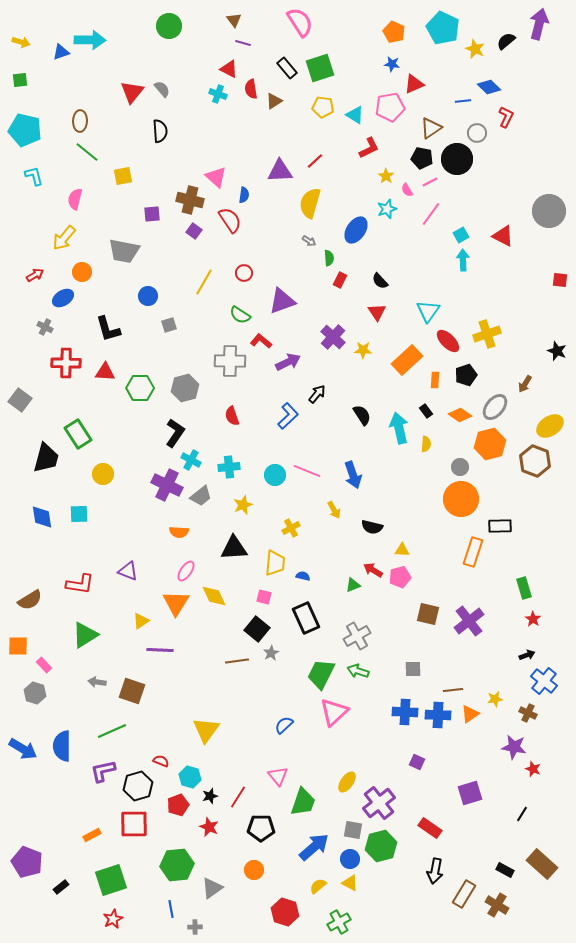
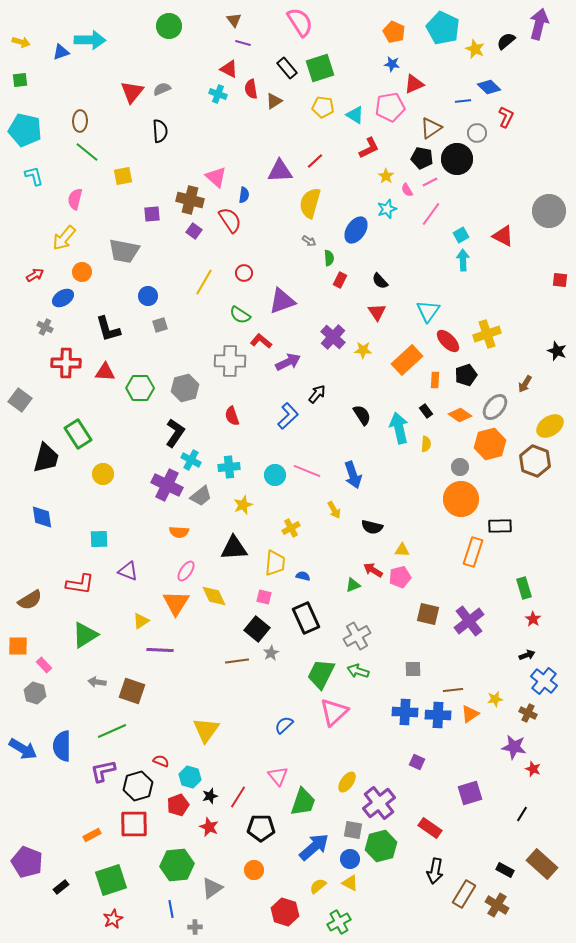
gray semicircle at (162, 89): rotated 72 degrees counterclockwise
gray square at (169, 325): moved 9 px left
cyan square at (79, 514): moved 20 px right, 25 px down
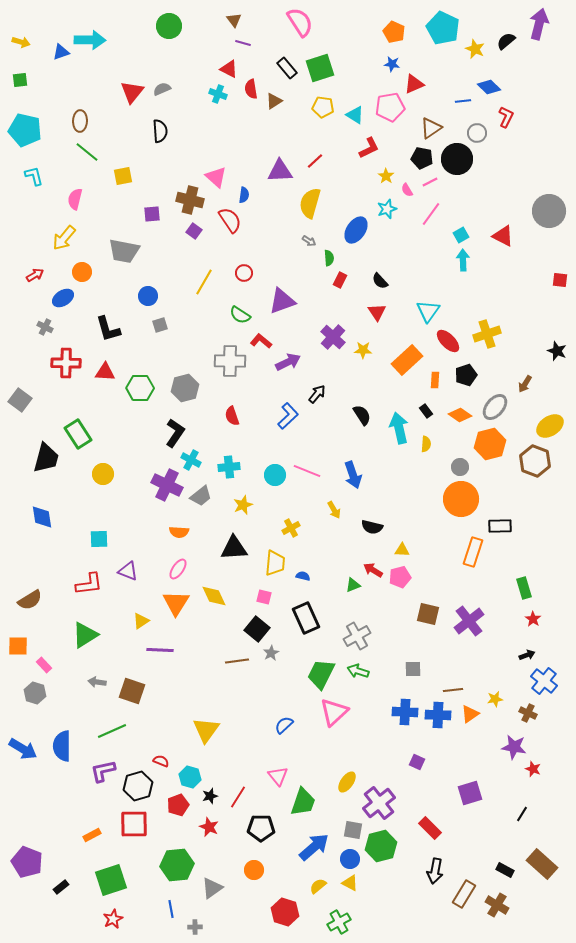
pink ellipse at (186, 571): moved 8 px left, 2 px up
red L-shape at (80, 584): moved 9 px right; rotated 16 degrees counterclockwise
red rectangle at (430, 828): rotated 10 degrees clockwise
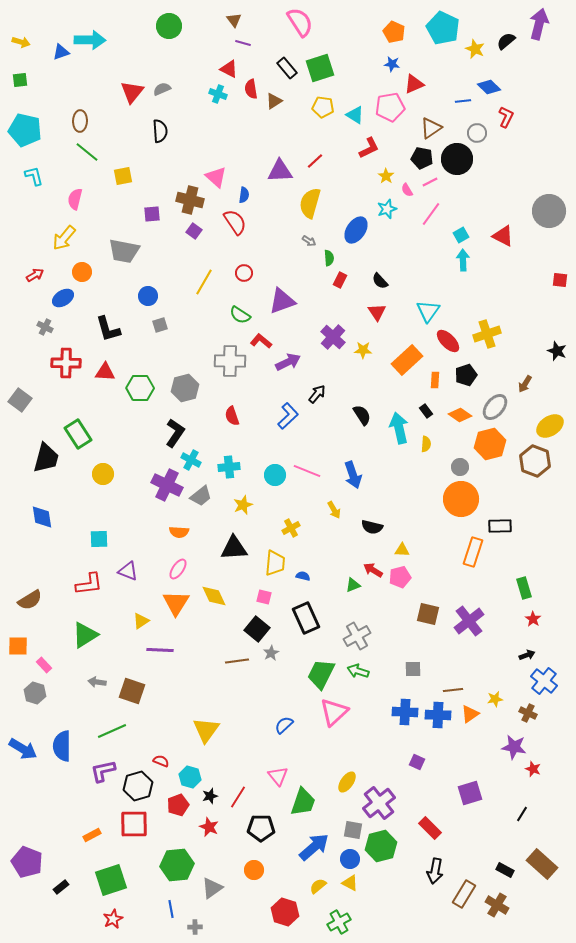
red semicircle at (230, 220): moved 5 px right, 2 px down
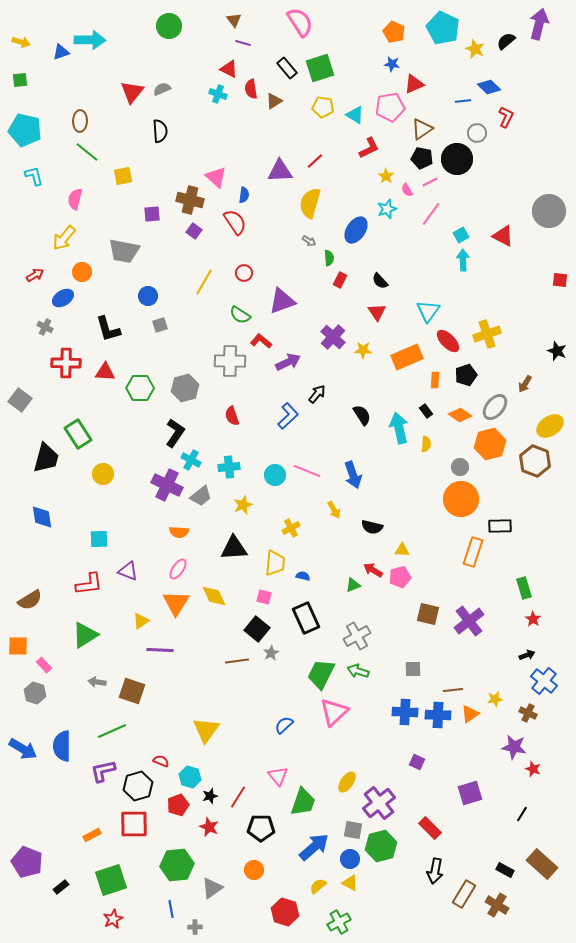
brown triangle at (431, 128): moved 9 px left, 1 px down
orange rectangle at (407, 360): moved 3 px up; rotated 20 degrees clockwise
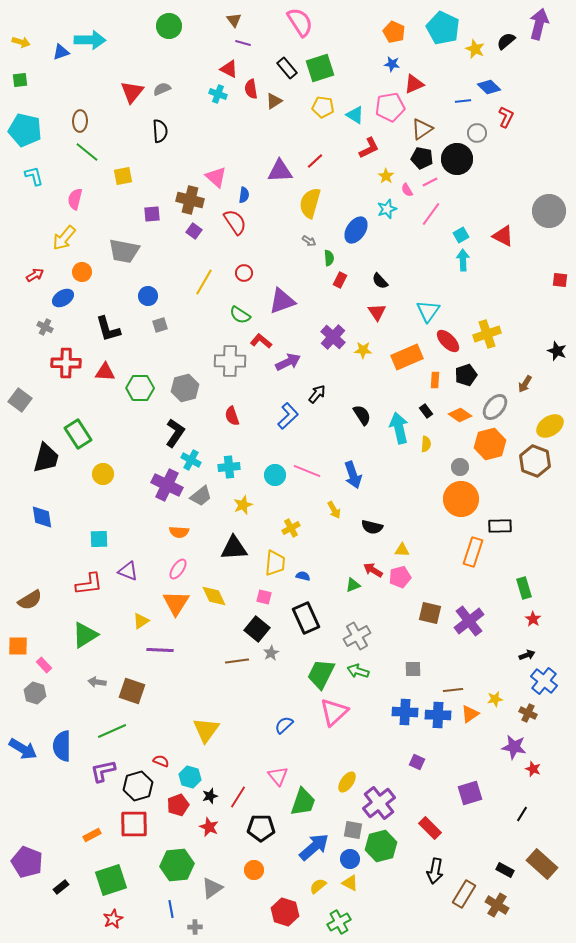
brown square at (428, 614): moved 2 px right, 1 px up
